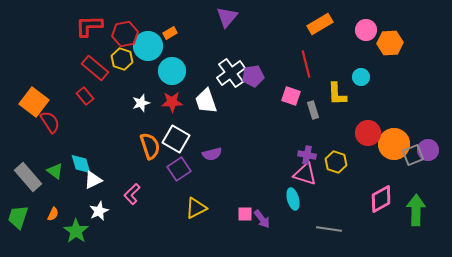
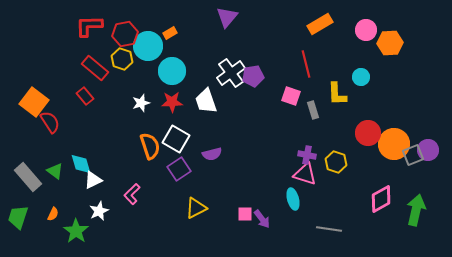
green arrow at (416, 210): rotated 12 degrees clockwise
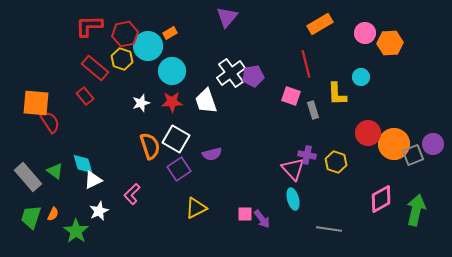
pink circle at (366, 30): moved 1 px left, 3 px down
orange square at (34, 102): moved 2 px right, 1 px down; rotated 32 degrees counterclockwise
purple circle at (428, 150): moved 5 px right, 6 px up
cyan diamond at (81, 164): moved 2 px right
pink triangle at (305, 174): moved 12 px left, 5 px up; rotated 30 degrees clockwise
green trapezoid at (18, 217): moved 13 px right
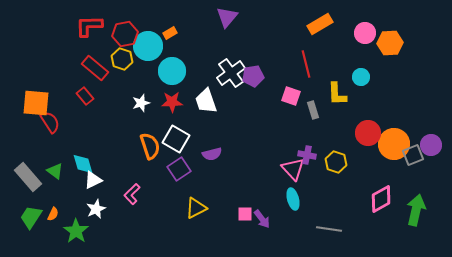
purple circle at (433, 144): moved 2 px left, 1 px down
white star at (99, 211): moved 3 px left, 2 px up
green trapezoid at (31, 217): rotated 15 degrees clockwise
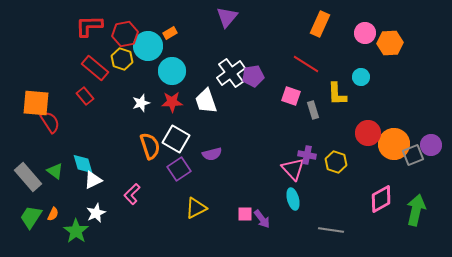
orange rectangle at (320, 24): rotated 35 degrees counterclockwise
red line at (306, 64): rotated 44 degrees counterclockwise
white star at (96, 209): moved 4 px down
gray line at (329, 229): moved 2 px right, 1 px down
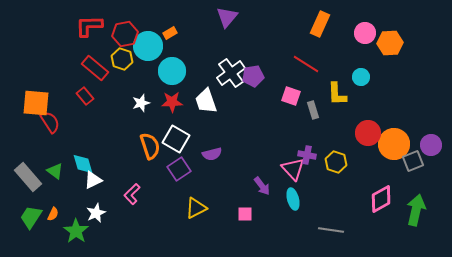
gray square at (413, 155): moved 6 px down
purple arrow at (262, 219): moved 33 px up
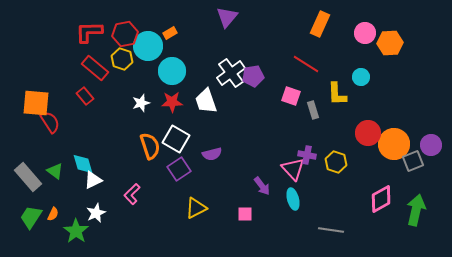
red L-shape at (89, 26): moved 6 px down
